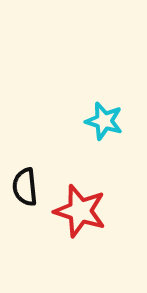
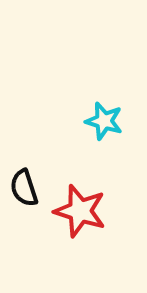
black semicircle: moved 1 px left, 1 px down; rotated 12 degrees counterclockwise
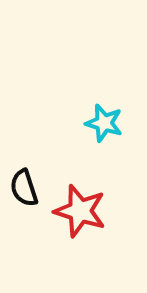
cyan star: moved 2 px down
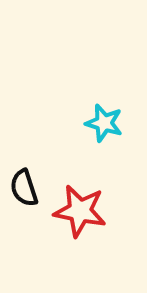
red star: rotated 6 degrees counterclockwise
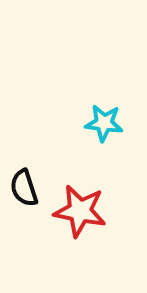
cyan star: rotated 9 degrees counterclockwise
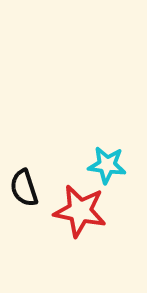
cyan star: moved 3 px right, 42 px down
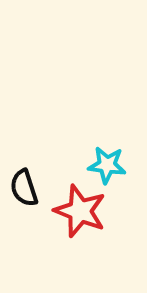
red star: rotated 10 degrees clockwise
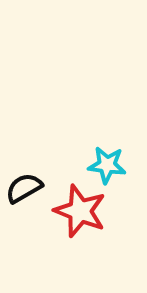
black semicircle: rotated 78 degrees clockwise
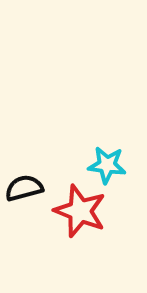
black semicircle: rotated 15 degrees clockwise
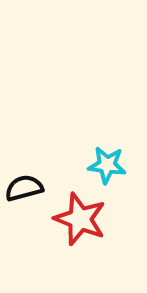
red star: moved 8 px down
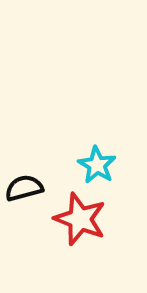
cyan star: moved 10 px left; rotated 24 degrees clockwise
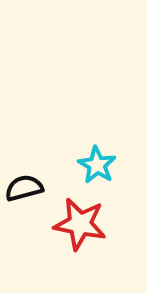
red star: moved 5 px down; rotated 10 degrees counterclockwise
